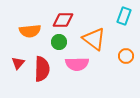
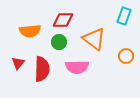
pink semicircle: moved 3 px down
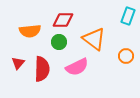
cyan rectangle: moved 4 px right
pink semicircle: rotated 25 degrees counterclockwise
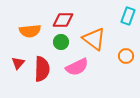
green circle: moved 2 px right
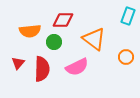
green circle: moved 7 px left
orange circle: moved 1 px down
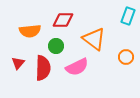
green circle: moved 2 px right, 4 px down
red semicircle: moved 1 px right, 1 px up
